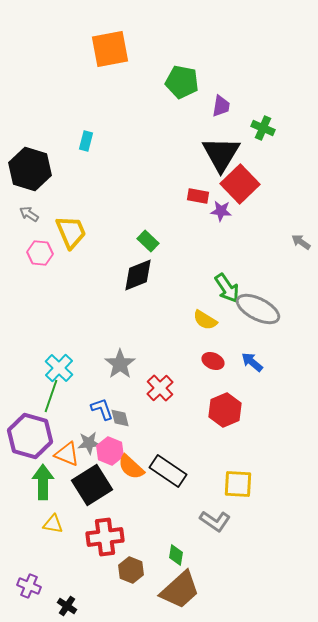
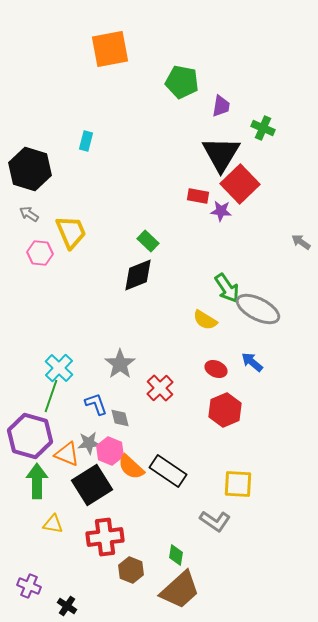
red ellipse at (213, 361): moved 3 px right, 8 px down
blue L-shape at (102, 409): moved 6 px left, 5 px up
green arrow at (43, 482): moved 6 px left, 1 px up
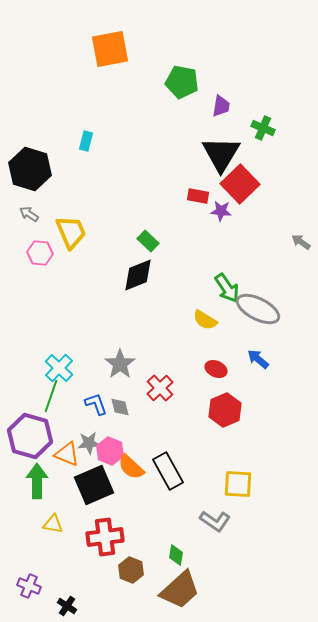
blue arrow at (252, 362): moved 6 px right, 3 px up
gray diamond at (120, 418): moved 11 px up
black rectangle at (168, 471): rotated 27 degrees clockwise
black square at (92, 485): moved 2 px right; rotated 9 degrees clockwise
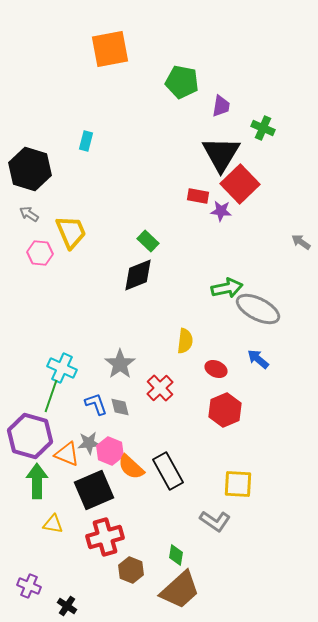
green arrow at (227, 288): rotated 68 degrees counterclockwise
yellow semicircle at (205, 320): moved 20 px left, 21 px down; rotated 115 degrees counterclockwise
cyan cross at (59, 368): moved 3 px right; rotated 20 degrees counterclockwise
black square at (94, 485): moved 5 px down
red cross at (105, 537): rotated 9 degrees counterclockwise
